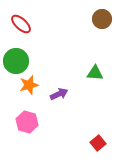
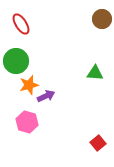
red ellipse: rotated 15 degrees clockwise
purple arrow: moved 13 px left, 2 px down
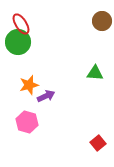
brown circle: moved 2 px down
green circle: moved 2 px right, 19 px up
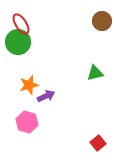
green triangle: rotated 18 degrees counterclockwise
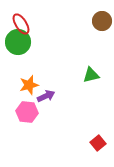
green triangle: moved 4 px left, 2 px down
pink hexagon: moved 10 px up; rotated 10 degrees counterclockwise
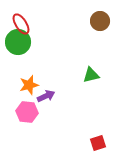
brown circle: moved 2 px left
red square: rotated 21 degrees clockwise
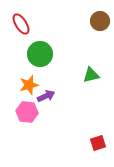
green circle: moved 22 px right, 12 px down
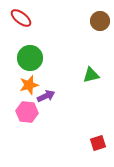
red ellipse: moved 6 px up; rotated 20 degrees counterclockwise
green circle: moved 10 px left, 4 px down
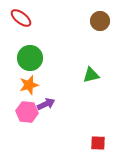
purple arrow: moved 8 px down
red square: rotated 21 degrees clockwise
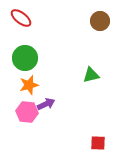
green circle: moved 5 px left
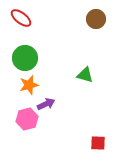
brown circle: moved 4 px left, 2 px up
green triangle: moved 6 px left; rotated 30 degrees clockwise
pink hexagon: moved 7 px down; rotated 20 degrees counterclockwise
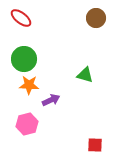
brown circle: moved 1 px up
green circle: moved 1 px left, 1 px down
orange star: rotated 18 degrees clockwise
purple arrow: moved 5 px right, 4 px up
pink hexagon: moved 5 px down
red square: moved 3 px left, 2 px down
